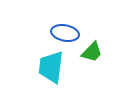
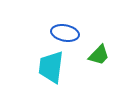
green trapezoid: moved 7 px right, 3 px down
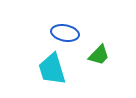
cyan trapezoid: moved 1 px right, 2 px down; rotated 24 degrees counterclockwise
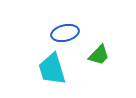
blue ellipse: rotated 24 degrees counterclockwise
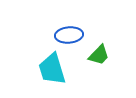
blue ellipse: moved 4 px right, 2 px down; rotated 8 degrees clockwise
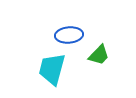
cyan trapezoid: rotated 32 degrees clockwise
